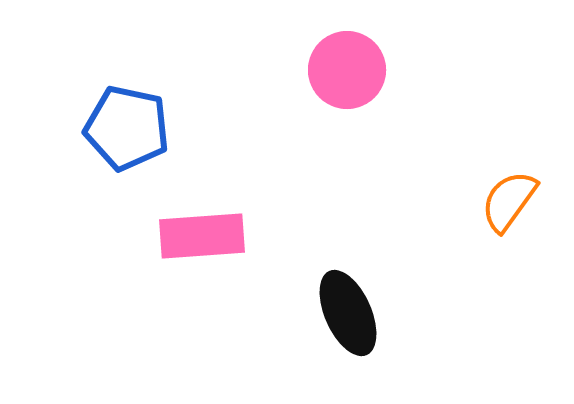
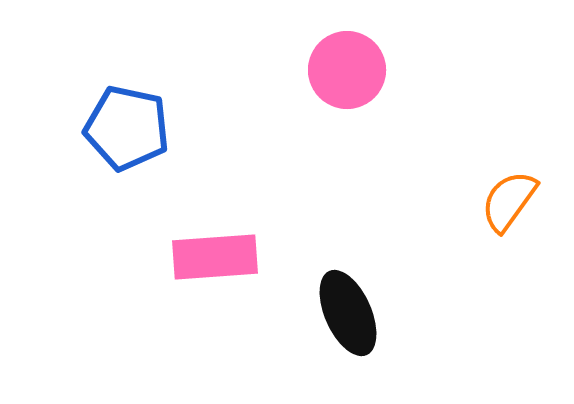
pink rectangle: moved 13 px right, 21 px down
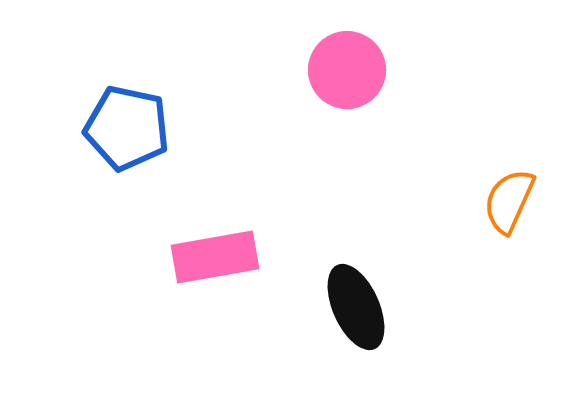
orange semicircle: rotated 12 degrees counterclockwise
pink rectangle: rotated 6 degrees counterclockwise
black ellipse: moved 8 px right, 6 px up
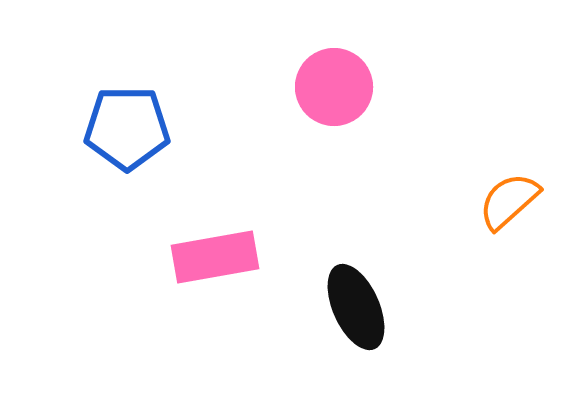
pink circle: moved 13 px left, 17 px down
blue pentagon: rotated 12 degrees counterclockwise
orange semicircle: rotated 24 degrees clockwise
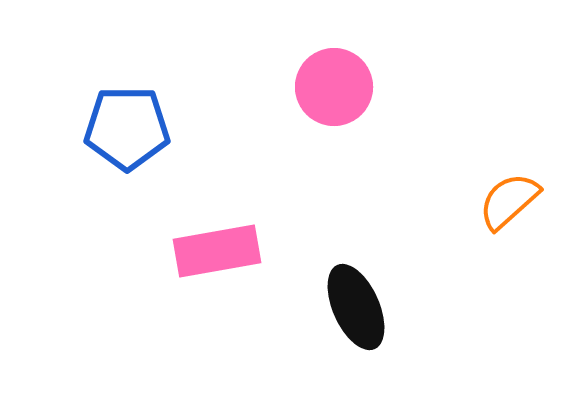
pink rectangle: moved 2 px right, 6 px up
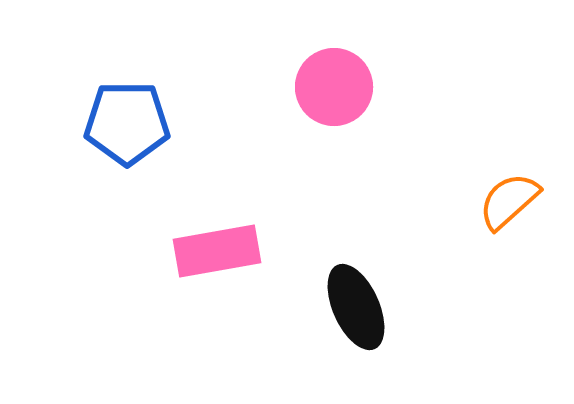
blue pentagon: moved 5 px up
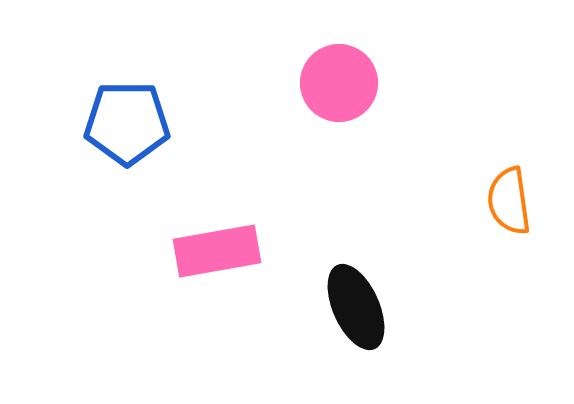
pink circle: moved 5 px right, 4 px up
orange semicircle: rotated 56 degrees counterclockwise
